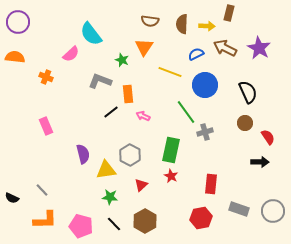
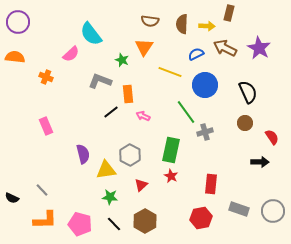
red semicircle at (268, 137): moved 4 px right
pink pentagon at (81, 226): moved 1 px left, 2 px up
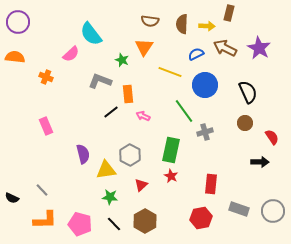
green line at (186, 112): moved 2 px left, 1 px up
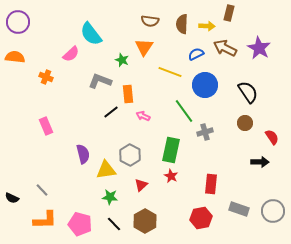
black semicircle at (248, 92): rotated 10 degrees counterclockwise
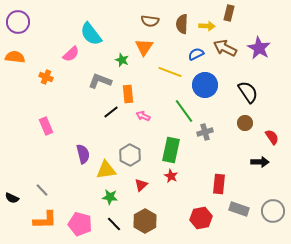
red rectangle at (211, 184): moved 8 px right
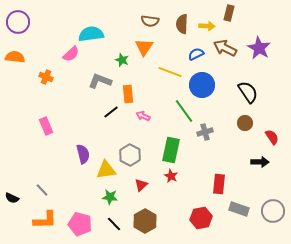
cyan semicircle at (91, 34): rotated 120 degrees clockwise
blue circle at (205, 85): moved 3 px left
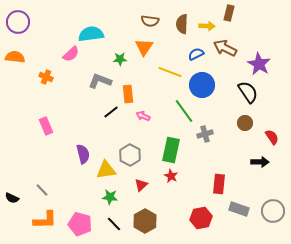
purple star at (259, 48): moved 16 px down
green star at (122, 60): moved 2 px left, 1 px up; rotated 24 degrees counterclockwise
gray cross at (205, 132): moved 2 px down
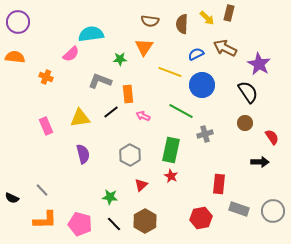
yellow arrow at (207, 26): moved 8 px up; rotated 42 degrees clockwise
green line at (184, 111): moved 3 px left; rotated 25 degrees counterclockwise
yellow triangle at (106, 170): moved 26 px left, 52 px up
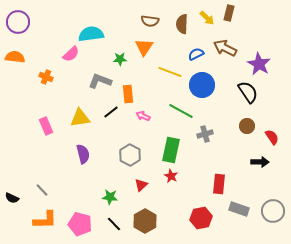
brown circle at (245, 123): moved 2 px right, 3 px down
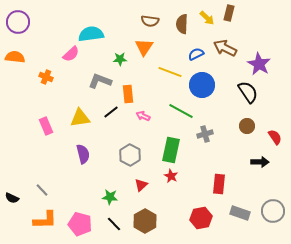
red semicircle at (272, 137): moved 3 px right
gray rectangle at (239, 209): moved 1 px right, 4 px down
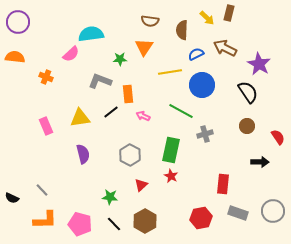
brown semicircle at (182, 24): moved 6 px down
yellow line at (170, 72): rotated 30 degrees counterclockwise
red semicircle at (275, 137): moved 3 px right
red rectangle at (219, 184): moved 4 px right
gray rectangle at (240, 213): moved 2 px left
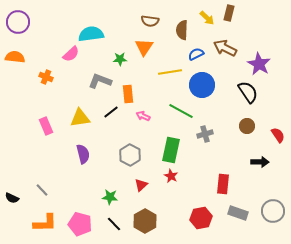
red semicircle at (278, 137): moved 2 px up
orange L-shape at (45, 220): moved 3 px down
